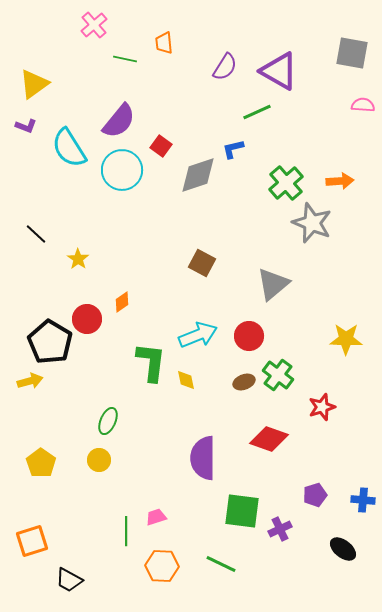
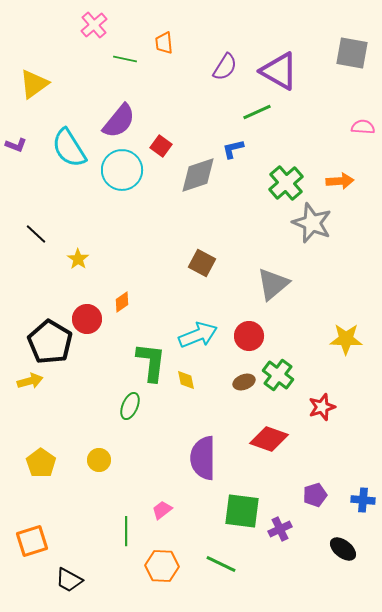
pink semicircle at (363, 105): moved 22 px down
purple L-shape at (26, 126): moved 10 px left, 19 px down
green ellipse at (108, 421): moved 22 px right, 15 px up
pink trapezoid at (156, 517): moved 6 px right, 7 px up; rotated 20 degrees counterclockwise
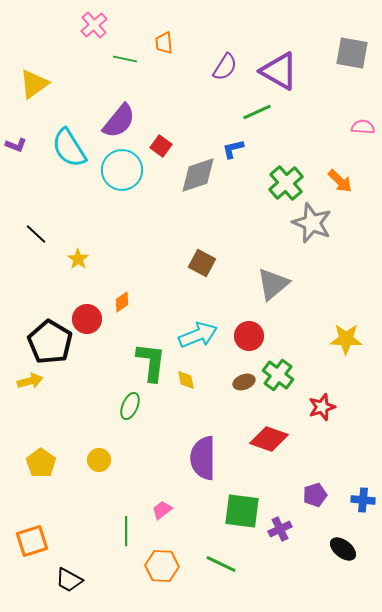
orange arrow at (340, 181): rotated 48 degrees clockwise
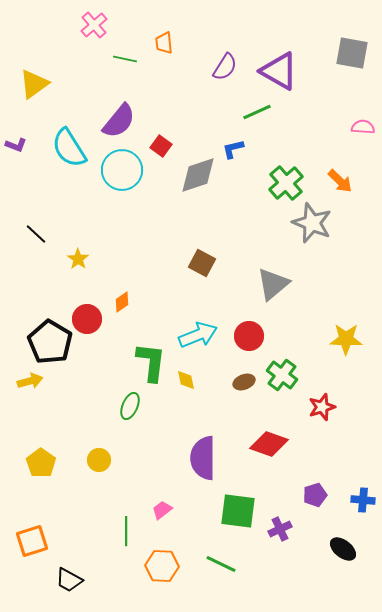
green cross at (278, 375): moved 4 px right
red diamond at (269, 439): moved 5 px down
green square at (242, 511): moved 4 px left
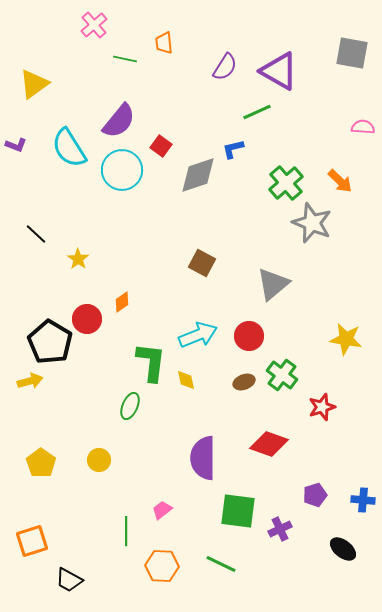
yellow star at (346, 339): rotated 8 degrees clockwise
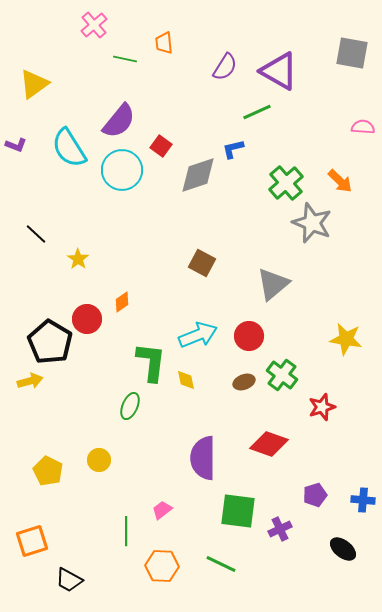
yellow pentagon at (41, 463): moved 7 px right, 8 px down; rotated 8 degrees counterclockwise
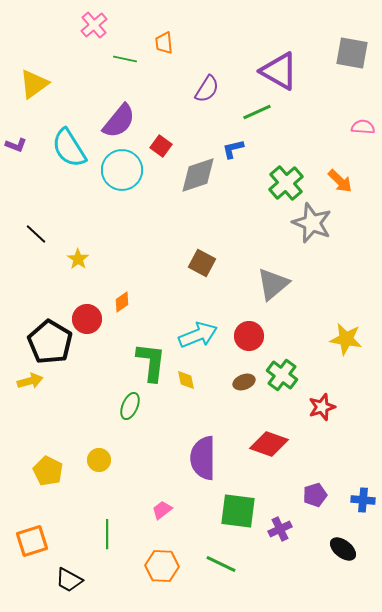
purple semicircle at (225, 67): moved 18 px left, 22 px down
green line at (126, 531): moved 19 px left, 3 px down
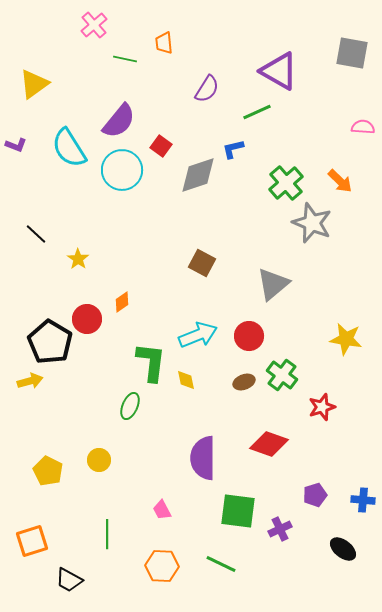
pink trapezoid at (162, 510): rotated 80 degrees counterclockwise
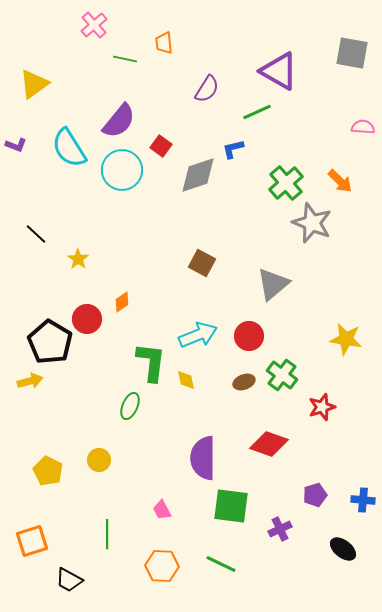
green square at (238, 511): moved 7 px left, 5 px up
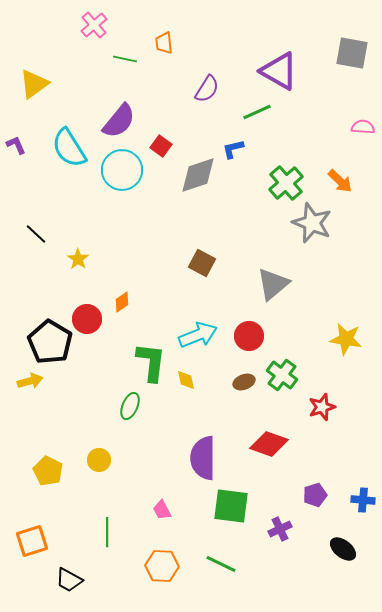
purple L-shape at (16, 145): rotated 135 degrees counterclockwise
green line at (107, 534): moved 2 px up
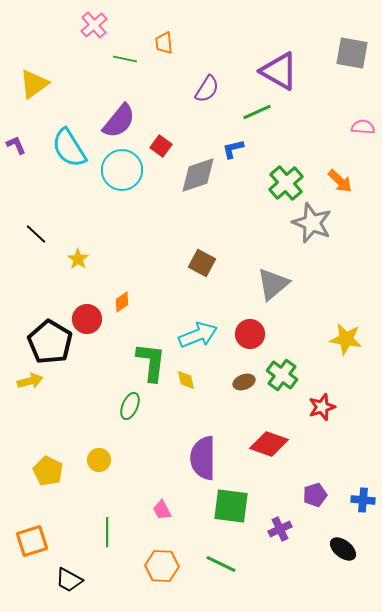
red circle at (249, 336): moved 1 px right, 2 px up
